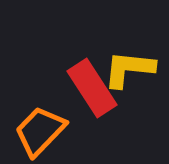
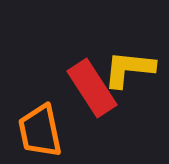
orange trapezoid: rotated 56 degrees counterclockwise
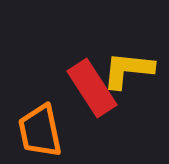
yellow L-shape: moved 1 px left, 1 px down
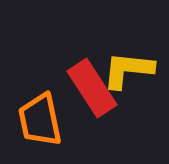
orange trapezoid: moved 11 px up
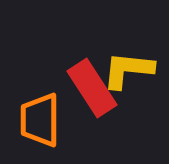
orange trapezoid: rotated 12 degrees clockwise
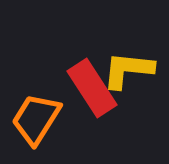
orange trapezoid: moved 4 px left, 1 px up; rotated 32 degrees clockwise
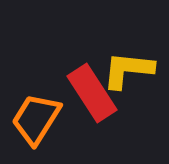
red rectangle: moved 5 px down
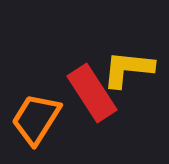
yellow L-shape: moved 1 px up
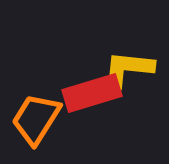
red rectangle: rotated 74 degrees counterclockwise
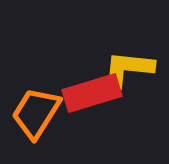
orange trapezoid: moved 6 px up
